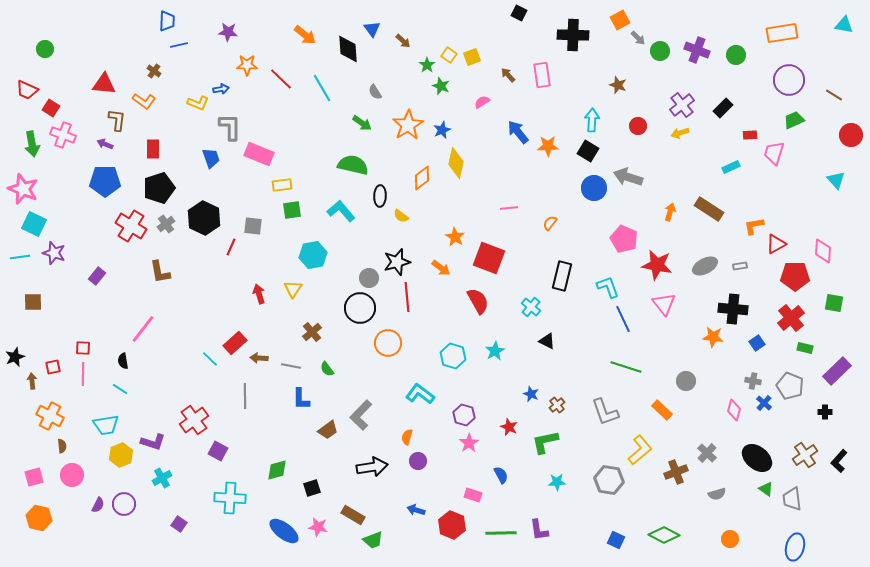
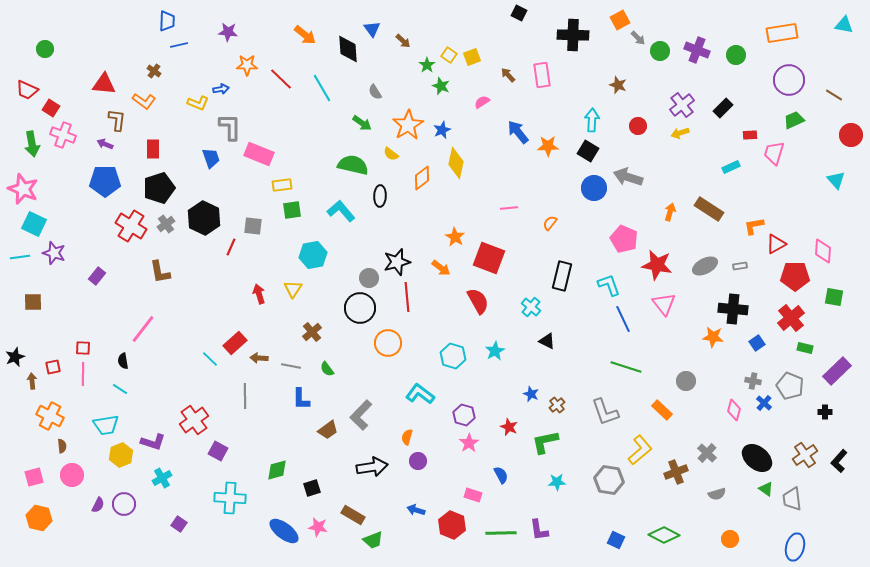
yellow semicircle at (401, 216): moved 10 px left, 62 px up
cyan L-shape at (608, 287): moved 1 px right, 2 px up
green square at (834, 303): moved 6 px up
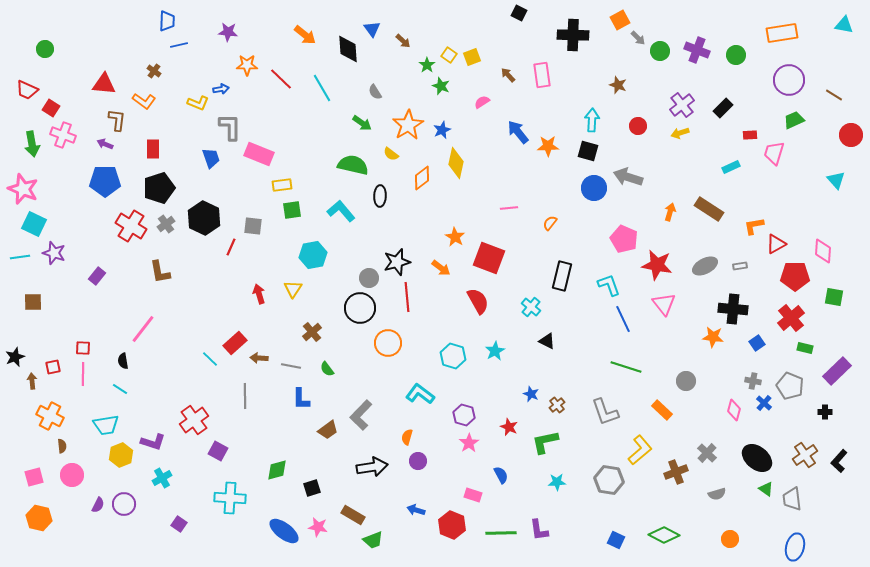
black square at (588, 151): rotated 15 degrees counterclockwise
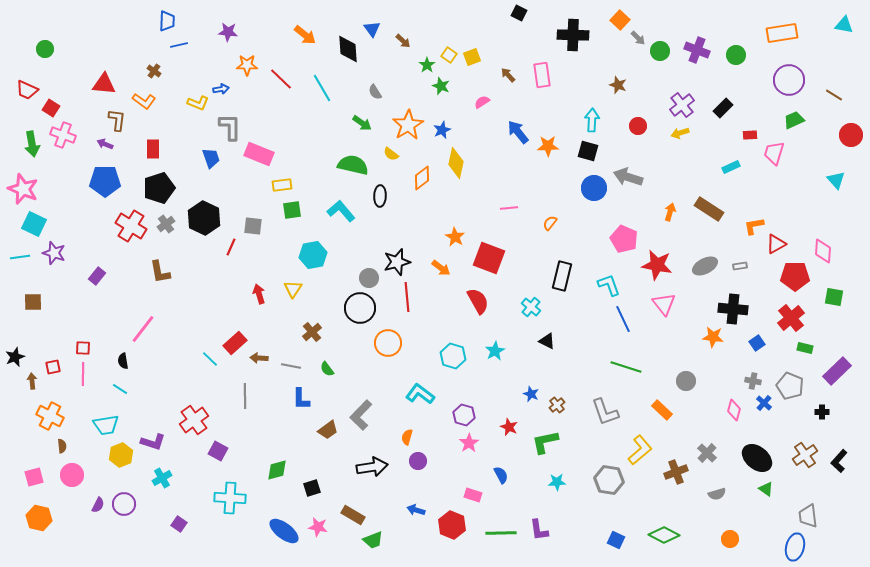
orange square at (620, 20): rotated 18 degrees counterclockwise
black cross at (825, 412): moved 3 px left
gray trapezoid at (792, 499): moved 16 px right, 17 px down
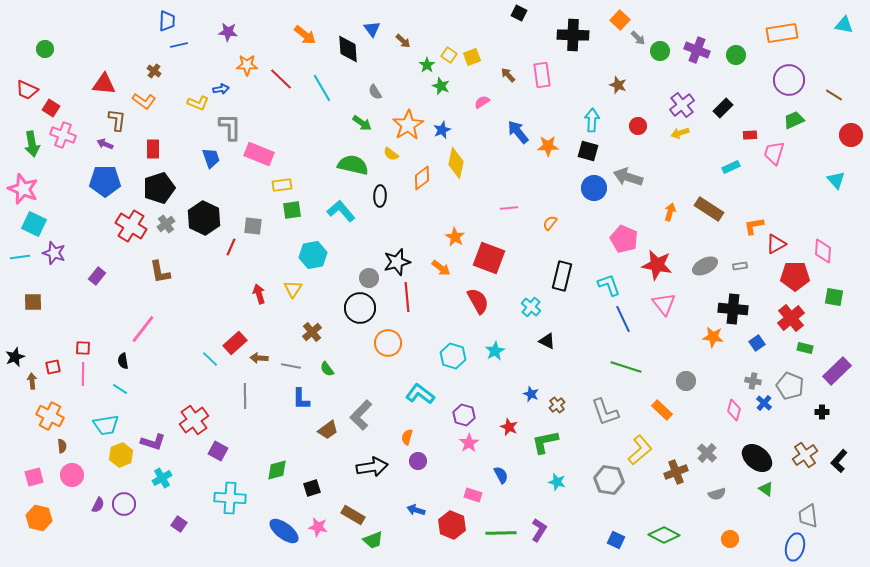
cyan star at (557, 482): rotated 18 degrees clockwise
purple L-shape at (539, 530): rotated 140 degrees counterclockwise
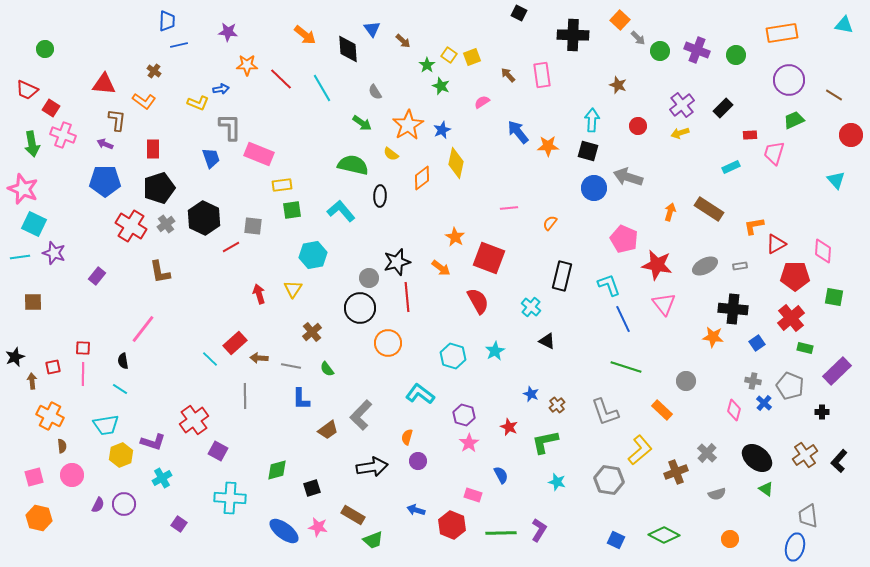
red line at (231, 247): rotated 36 degrees clockwise
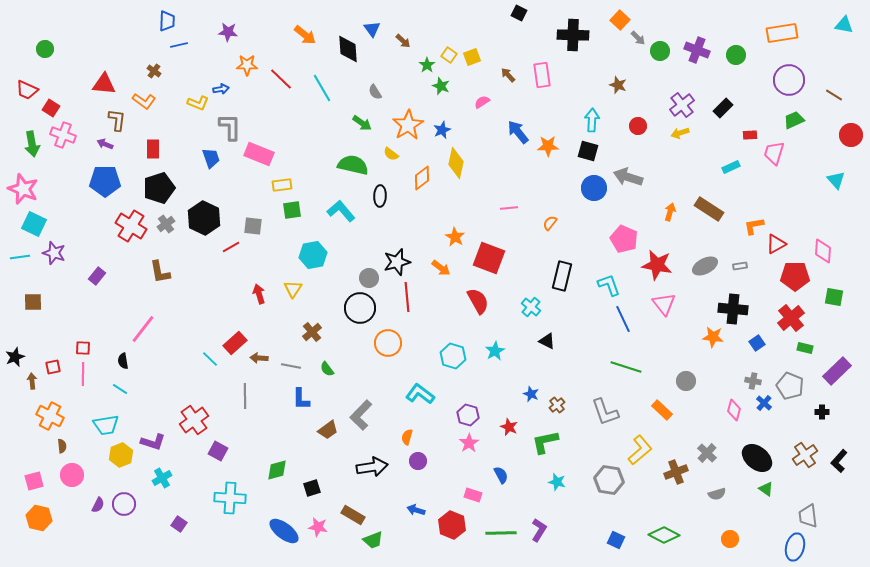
purple hexagon at (464, 415): moved 4 px right
pink square at (34, 477): moved 4 px down
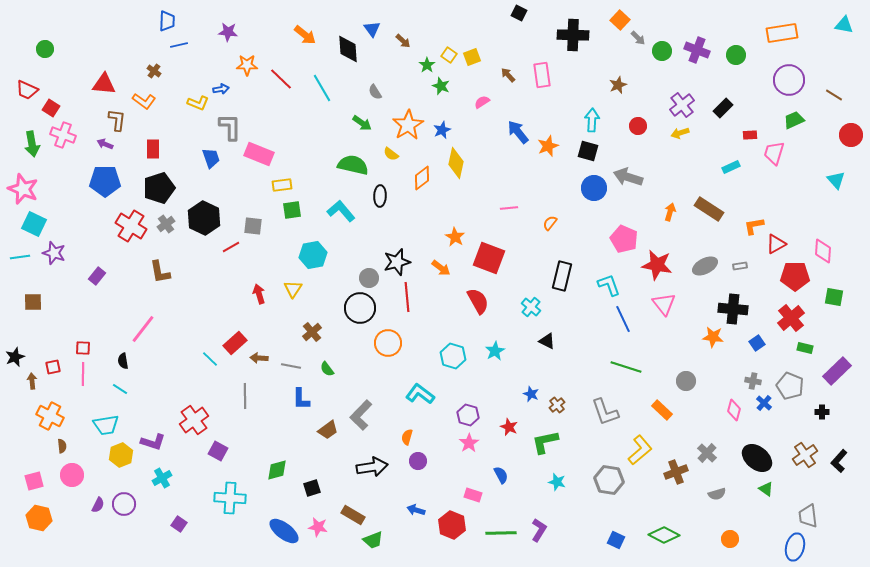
green circle at (660, 51): moved 2 px right
brown star at (618, 85): rotated 30 degrees clockwise
orange star at (548, 146): rotated 20 degrees counterclockwise
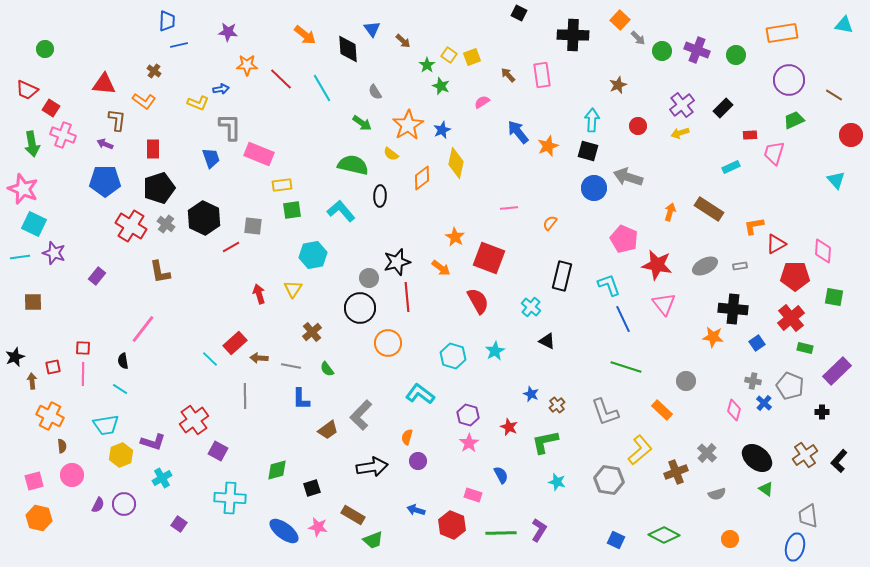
gray cross at (166, 224): rotated 18 degrees counterclockwise
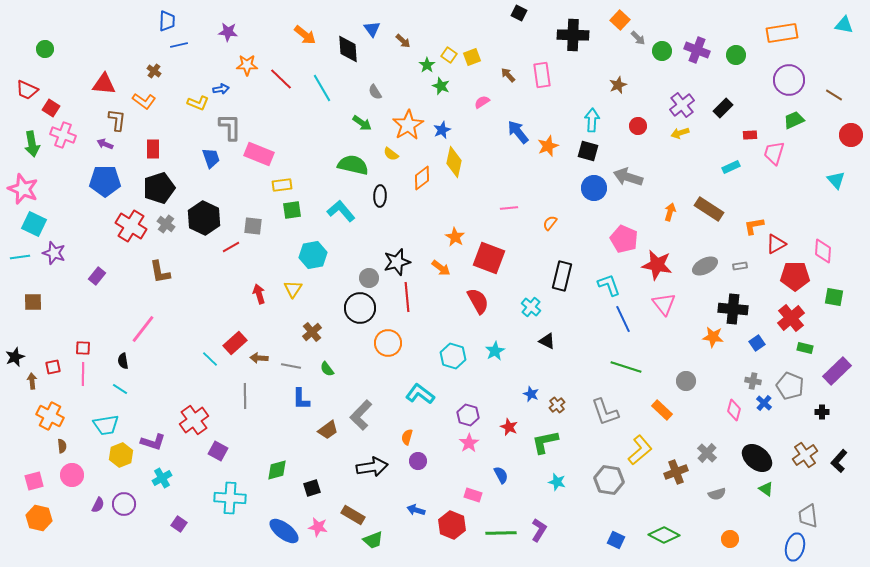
yellow diamond at (456, 163): moved 2 px left, 1 px up
